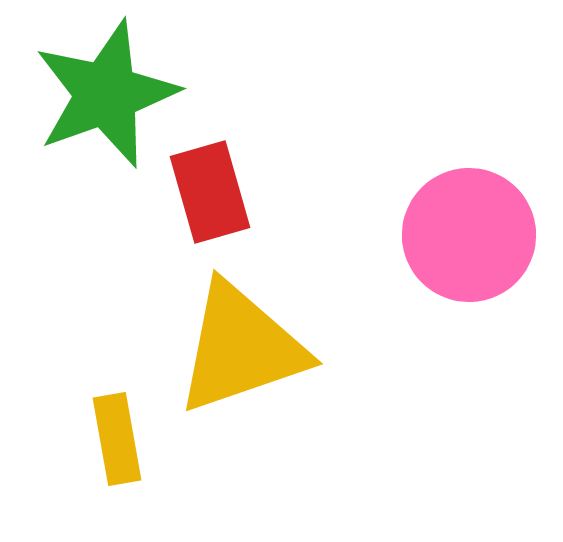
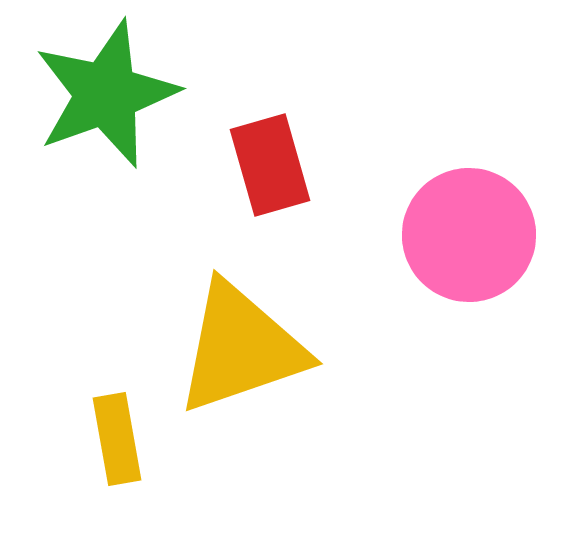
red rectangle: moved 60 px right, 27 px up
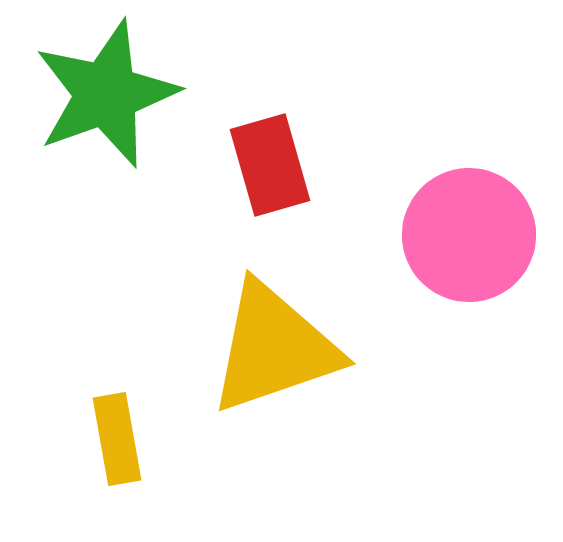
yellow triangle: moved 33 px right
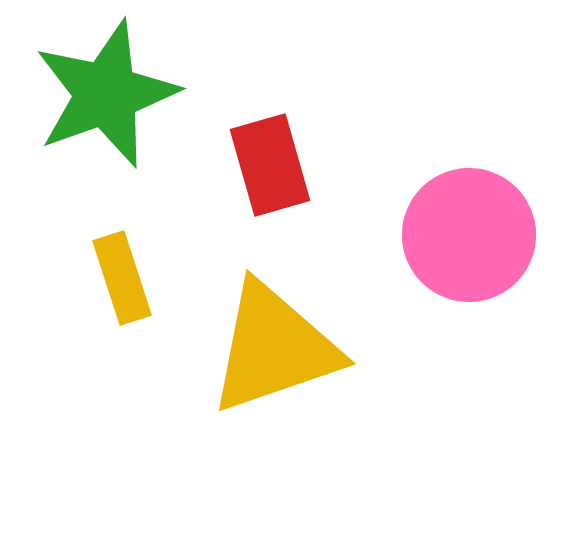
yellow rectangle: moved 5 px right, 161 px up; rotated 8 degrees counterclockwise
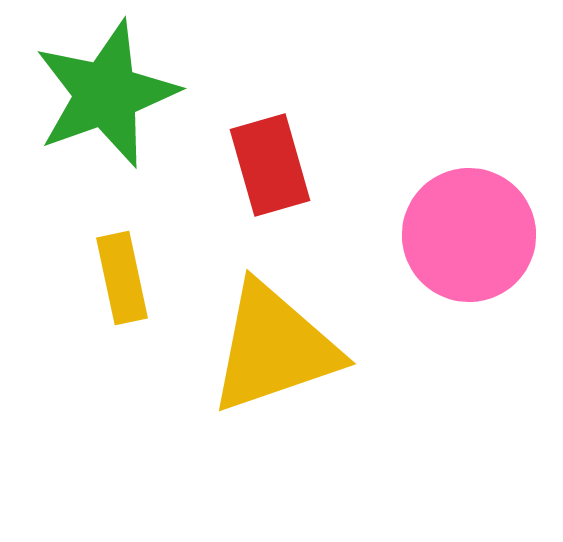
yellow rectangle: rotated 6 degrees clockwise
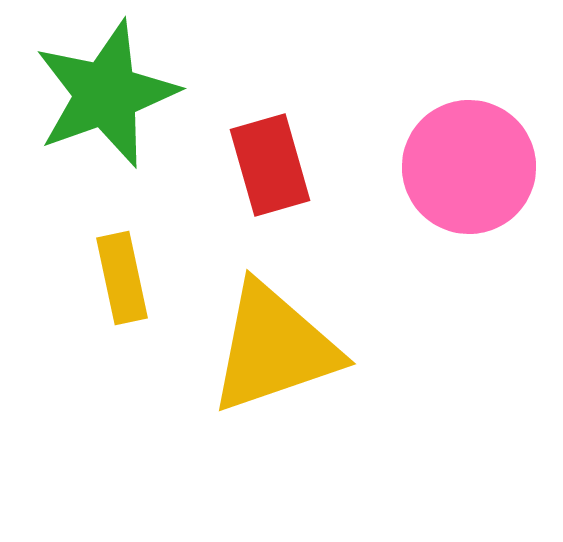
pink circle: moved 68 px up
